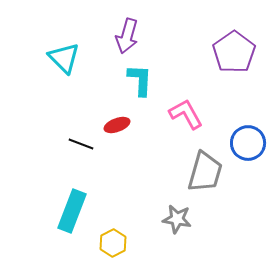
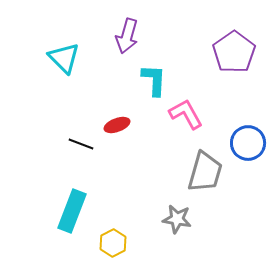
cyan L-shape: moved 14 px right
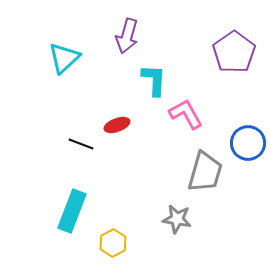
cyan triangle: rotated 32 degrees clockwise
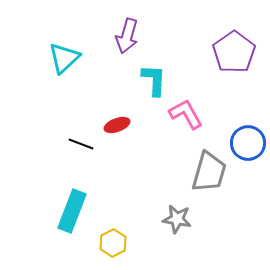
gray trapezoid: moved 4 px right
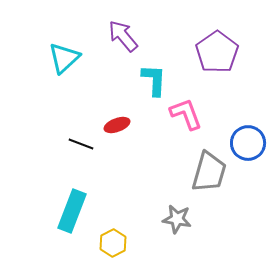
purple arrow: moved 4 px left; rotated 124 degrees clockwise
purple pentagon: moved 17 px left
pink L-shape: rotated 9 degrees clockwise
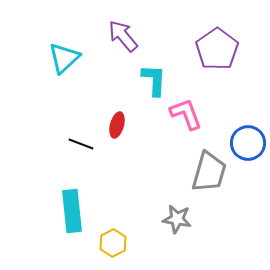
purple pentagon: moved 3 px up
red ellipse: rotated 55 degrees counterclockwise
cyan rectangle: rotated 27 degrees counterclockwise
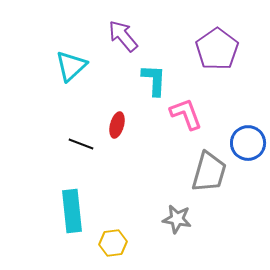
cyan triangle: moved 7 px right, 8 px down
yellow hexagon: rotated 20 degrees clockwise
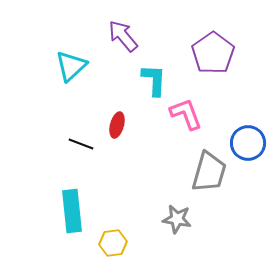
purple pentagon: moved 4 px left, 4 px down
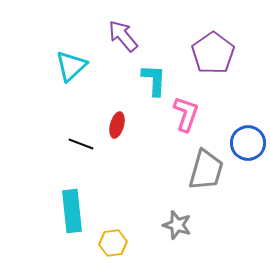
pink L-shape: rotated 39 degrees clockwise
gray trapezoid: moved 3 px left, 2 px up
gray star: moved 6 px down; rotated 8 degrees clockwise
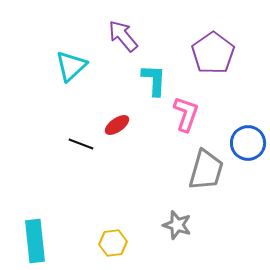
red ellipse: rotated 40 degrees clockwise
cyan rectangle: moved 37 px left, 30 px down
